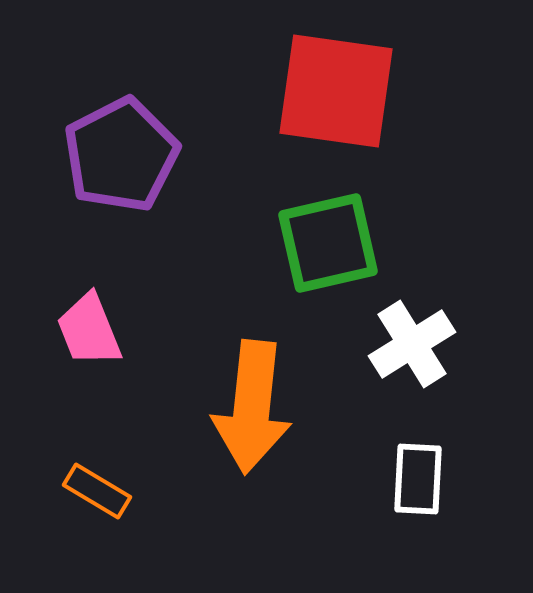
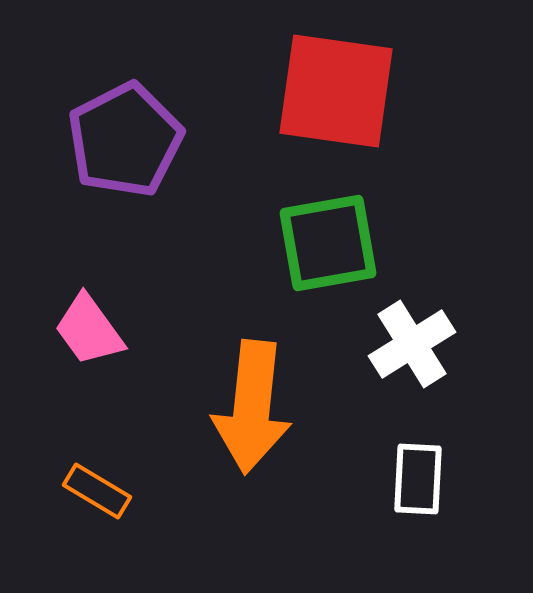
purple pentagon: moved 4 px right, 15 px up
green square: rotated 3 degrees clockwise
pink trapezoid: rotated 14 degrees counterclockwise
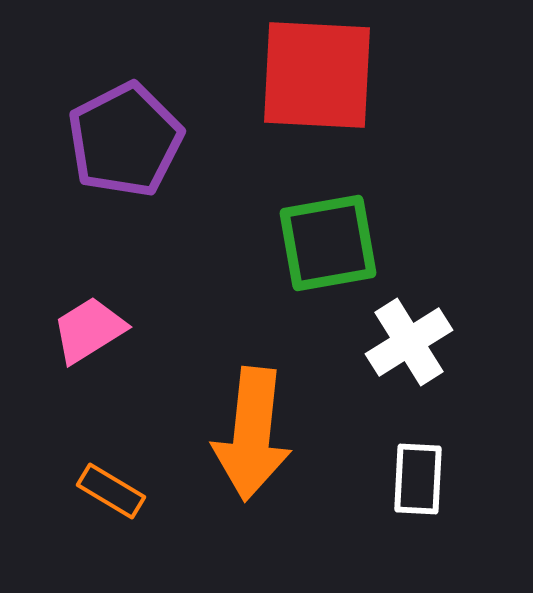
red square: moved 19 px left, 16 px up; rotated 5 degrees counterclockwise
pink trapezoid: rotated 94 degrees clockwise
white cross: moved 3 px left, 2 px up
orange arrow: moved 27 px down
orange rectangle: moved 14 px right
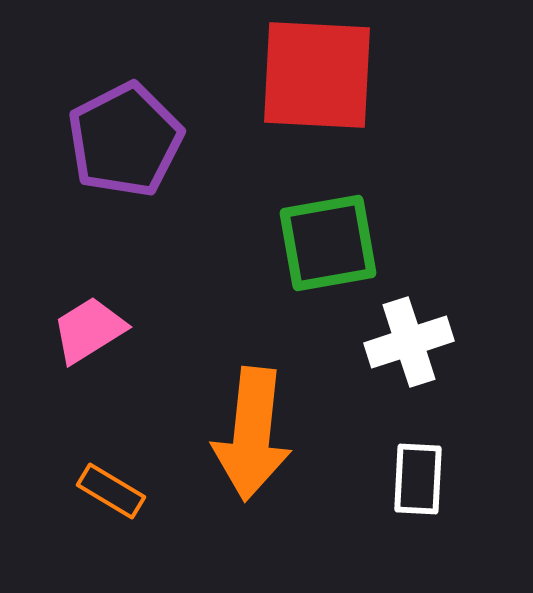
white cross: rotated 14 degrees clockwise
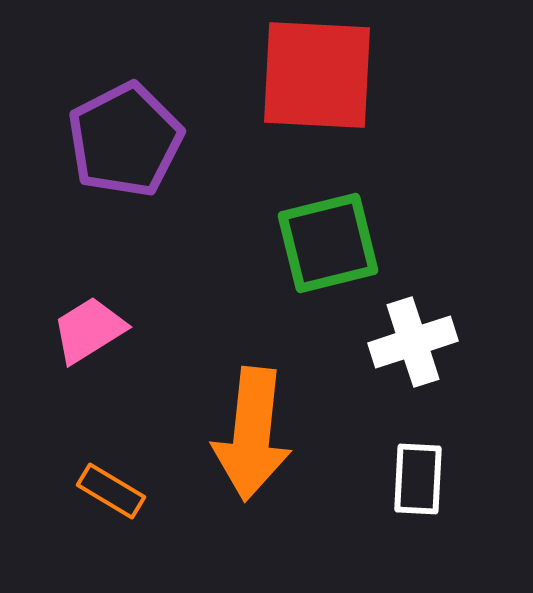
green square: rotated 4 degrees counterclockwise
white cross: moved 4 px right
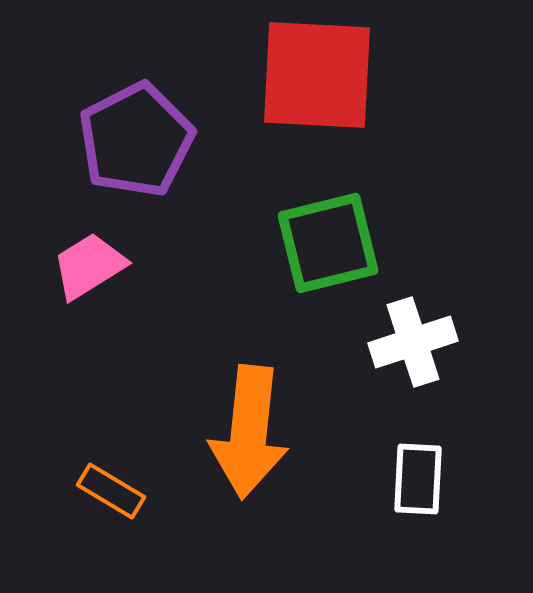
purple pentagon: moved 11 px right
pink trapezoid: moved 64 px up
orange arrow: moved 3 px left, 2 px up
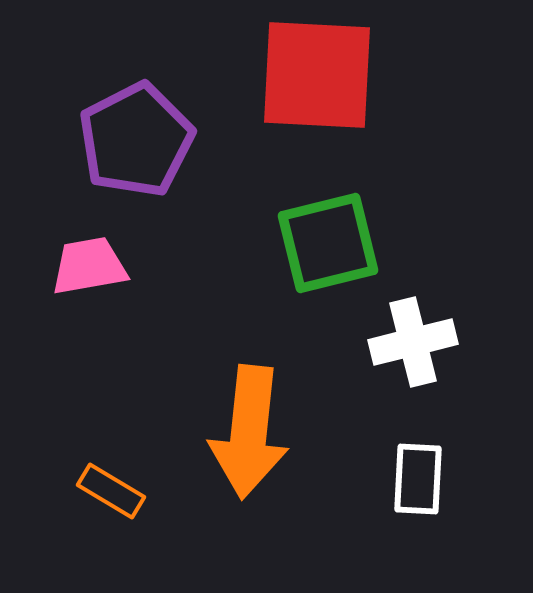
pink trapezoid: rotated 22 degrees clockwise
white cross: rotated 4 degrees clockwise
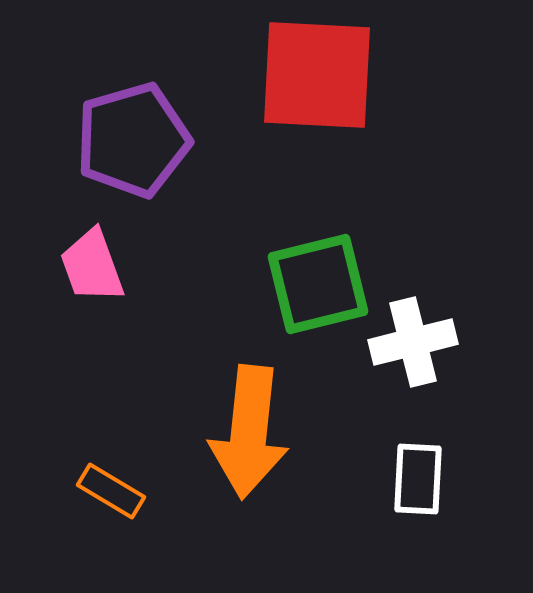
purple pentagon: moved 3 px left; rotated 11 degrees clockwise
green square: moved 10 px left, 41 px down
pink trapezoid: moved 3 px right; rotated 100 degrees counterclockwise
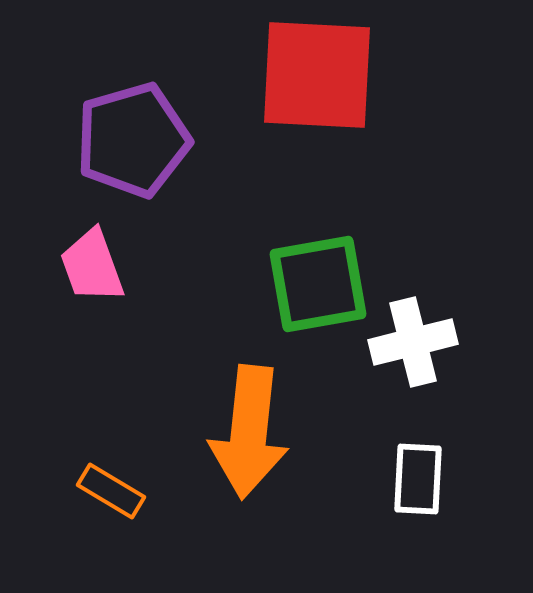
green square: rotated 4 degrees clockwise
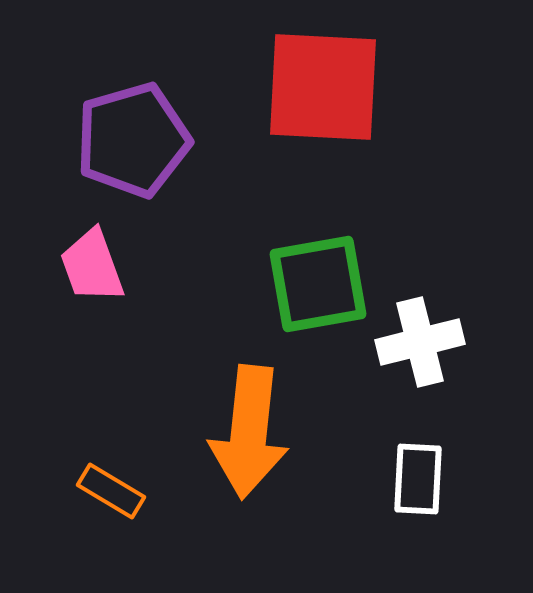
red square: moved 6 px right, 12 px down
white cross: moved 7 px right
